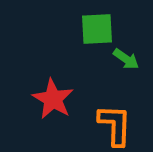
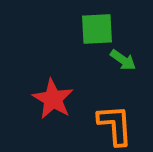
green arrow: moved 3 px left, 1 px down
orange L-shape: rotated 6 degrees counterclockwise
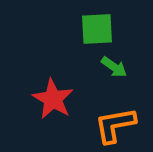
green arrow: moved 9 px left, 7 px down
orange L-shape: rotated 96 degrees counterclockwise
